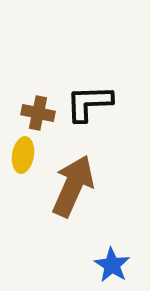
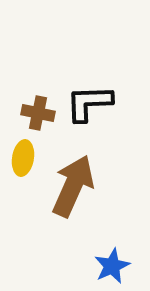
yellow ellipse: moved 3 px down
blue star: moved 1 px down; rotated 15 degrees clockwise
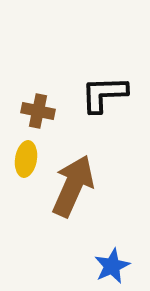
black L-shape: moved 15 px right, 9 px up
brown cross: moved 2 px up
yellow ellipse: moved 3 px right, 1 px down
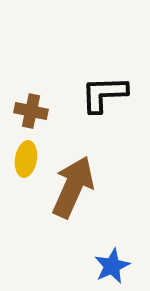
brown cross: moved 7 px left
brown arrow: moved 1 px down
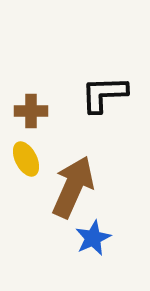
brown cross: rotated 12 degrees counterclockwise
yellow ellipse: rotated 36 degrees counterclockwise
blue star: moved 19 px left, 28 px up
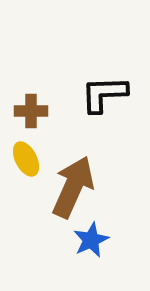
blue star: moved 2 px left, 2 px down
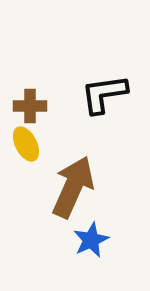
black L-shape: rotated 6 degrees counterclockwise
brown cross: moved 1 px left, 5 px up
yellow ellipse: moved 15 px up
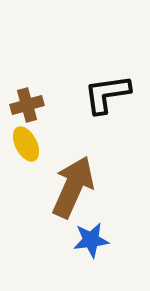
black L-shape: moved 3 px right
brown cross: moved 3 px left, 1 px up; rotated 16 degrees counterclockwise
blue star: rotated 18 degrees clockwise
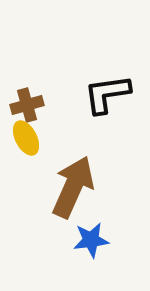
yellow ellipse: moved 6 px up
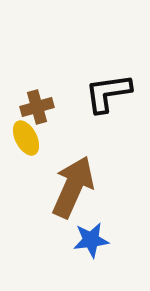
black L-shape: moved 1 px right, 1 px up
brown cross: moved 10 px right, 2 px down
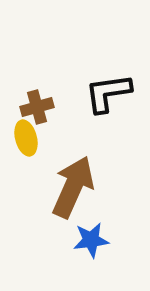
yellow ellipse: rotated 12 degrees clockwise
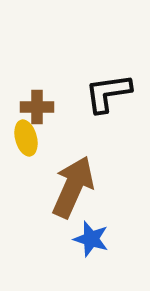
brown cross: rotated 16 degrees clockwise
blue star: moved 1 px up; rotated 24 degrees clockwise
